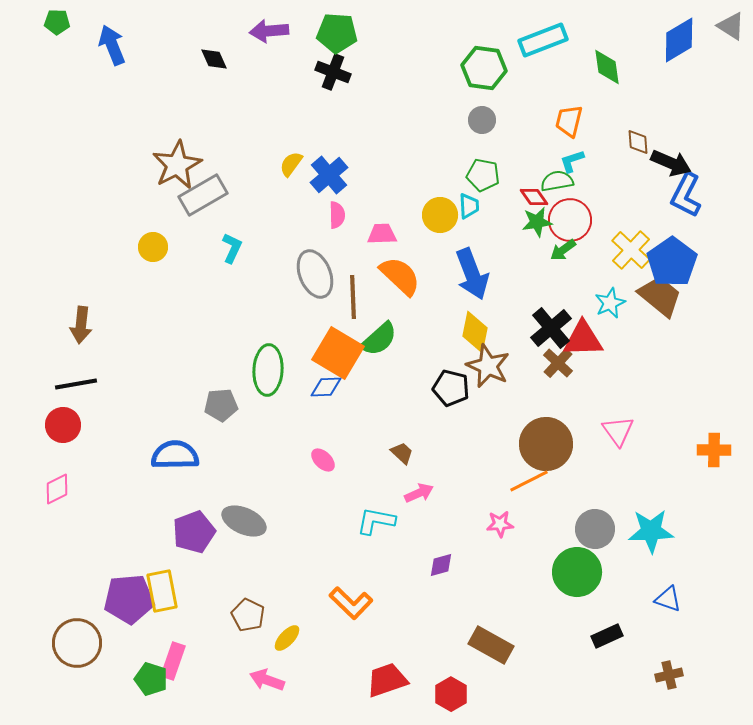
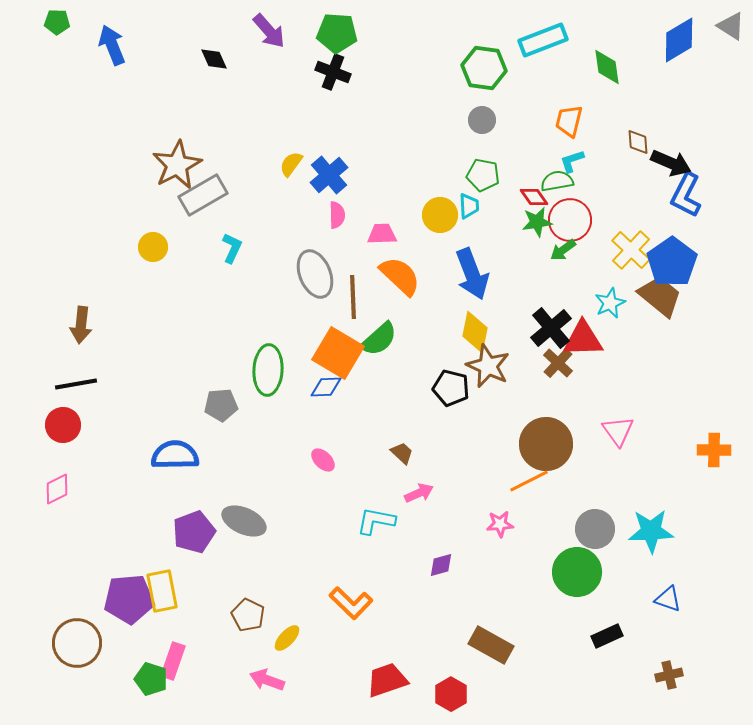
purple arrow at (269, 31): rotated 126 degrees counterclockwise
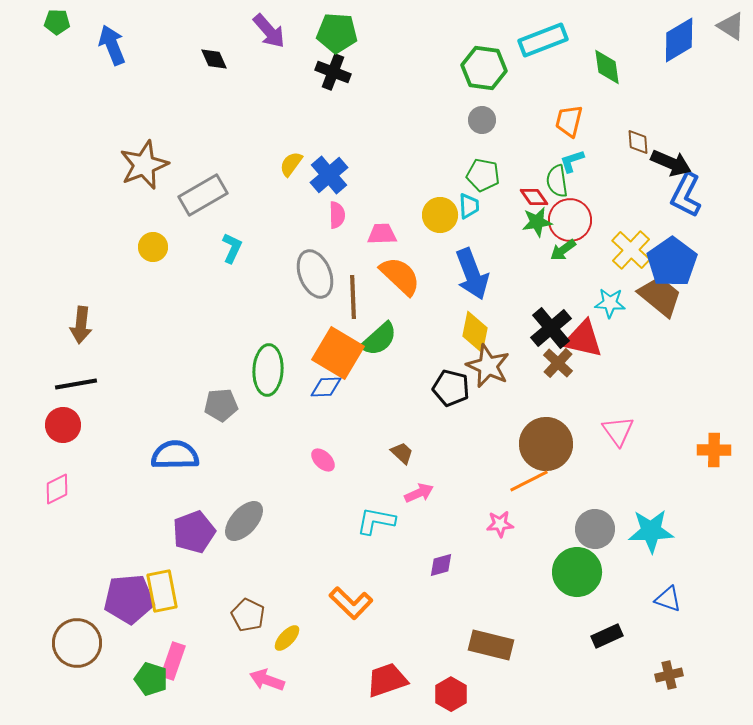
brown star at (177, 165): moved 33 px left; rotated 6 degrees clockwise
green semicircle at (557, 181): rotated 88 degrees counterclockwise
cyan star at (610, 303): rotated 28 degrees clockwise
red triangle at (583, 339): rotated 15 degrees clockwise
gray ellipse at (244, 521): rotated 72 degrees counterclockwise
brown rectangle at (491, 645): rotated 15 degrees counterclockwise
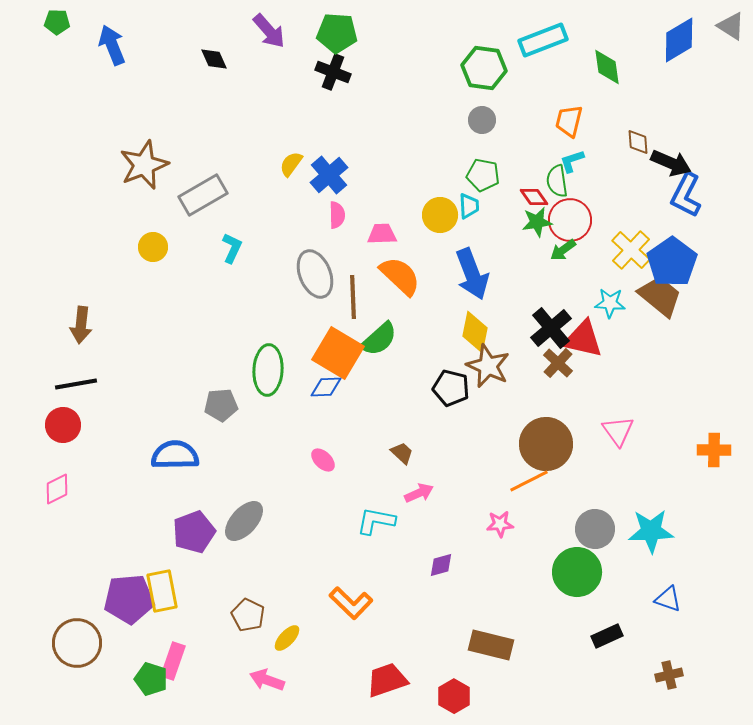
red hexagon at (451, 694): moved 3 px right, 2 px down
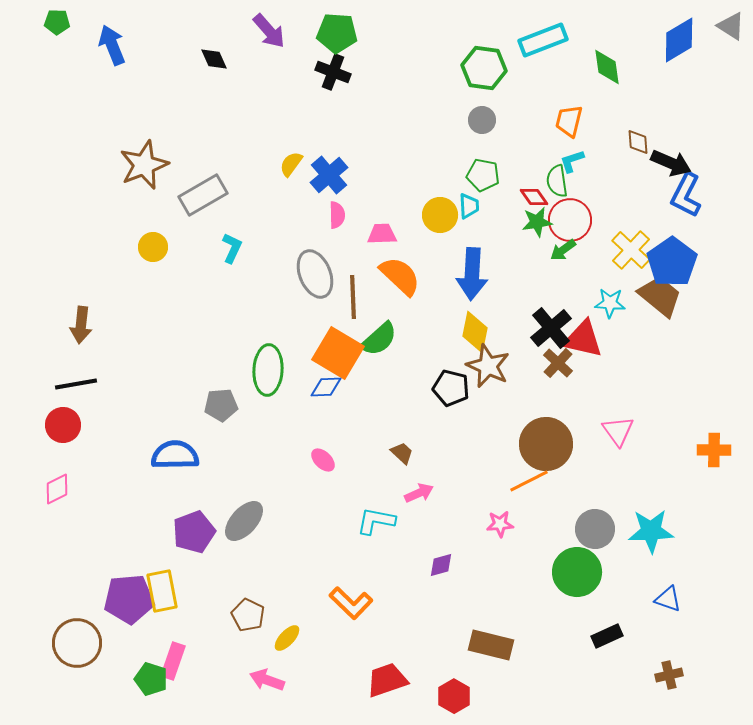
blue arrow at (472, 274): rotated 24 degrees clockwise
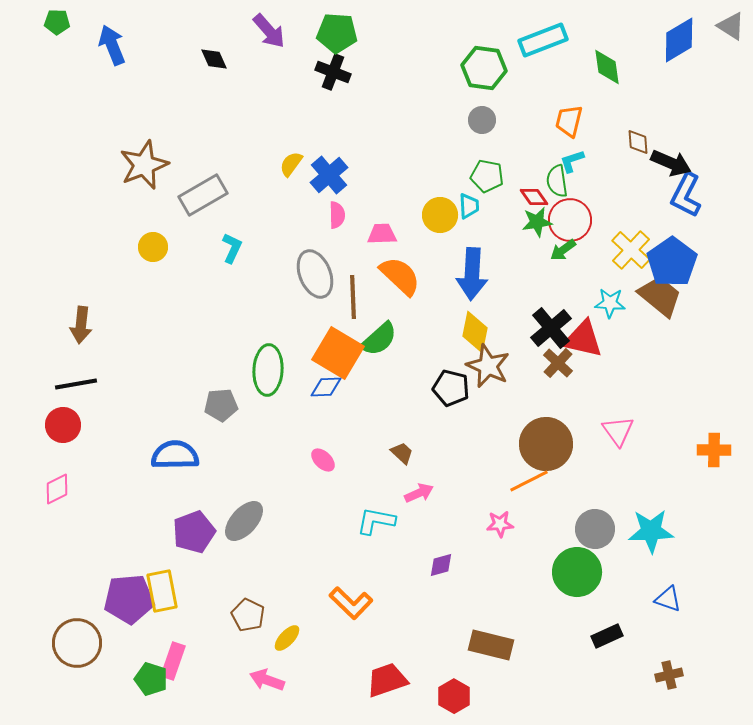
green pentagon at (483, 175): moved 4 px right, 1 px down
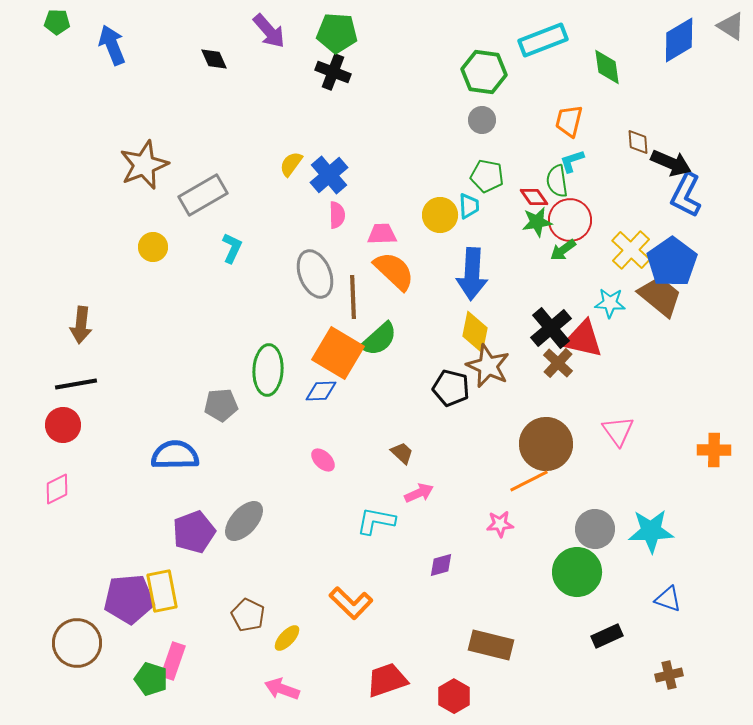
green hexagon at (484, 68): moved 4 px down
orange semicircle at (400, 276): moved 6 px left, 5 px up
blue diamond at (326, 387): moved 5 px left, 4 px down
pink arrow at (267, 680): moved 15 px right, 9 px down
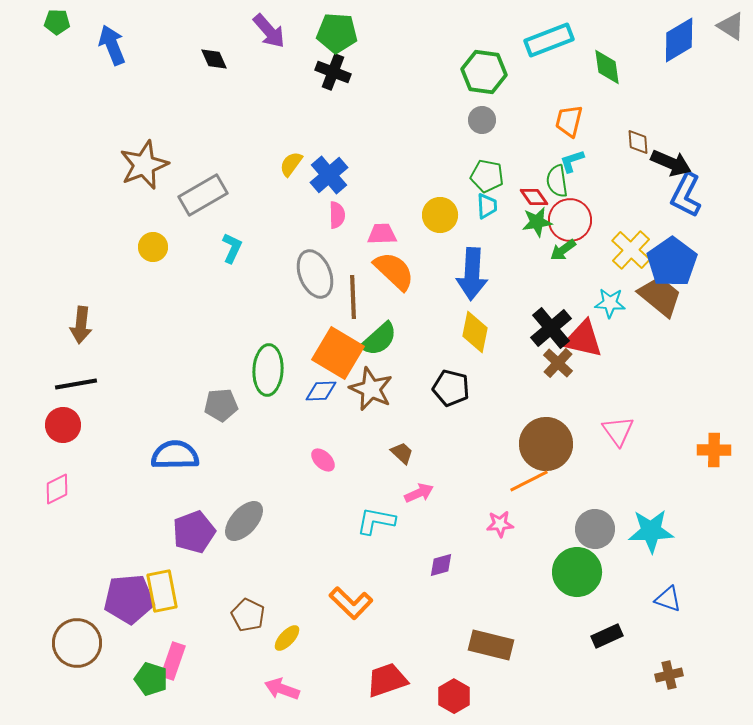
cyan rectangle at (543, 40): moved 6 px right
cyan trapezoid at (469, 206): moved 18 px right
brown star at (488, 366): moved 117 px left, 23 px down
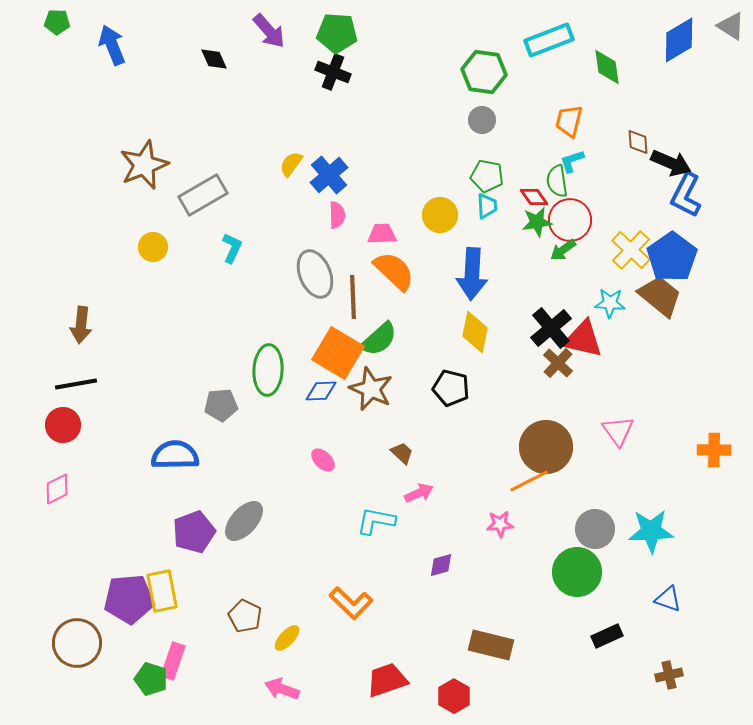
blue pentagon at (672, 262): moved 5 px up
brown circle at (546, 444): moved 3 px down
brown pentagon at (248, 615): moved 3 px left, 1 px down
